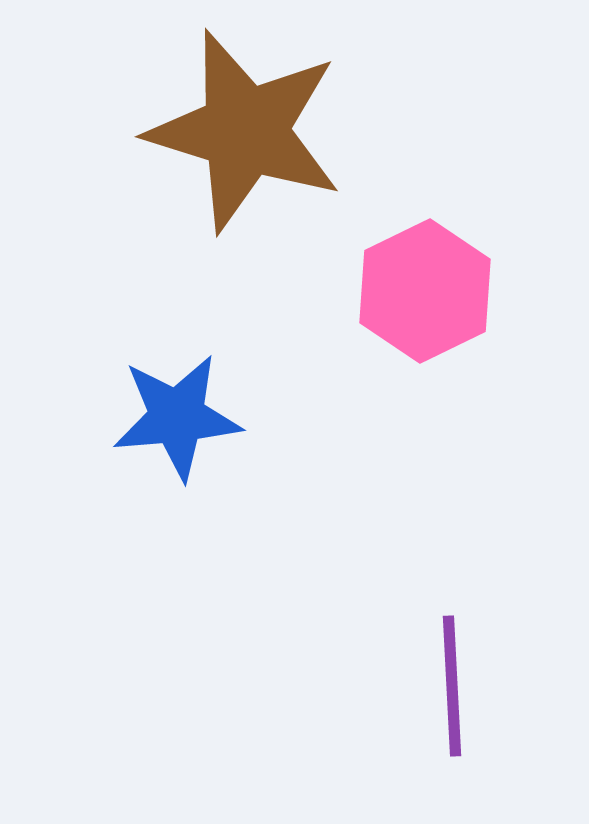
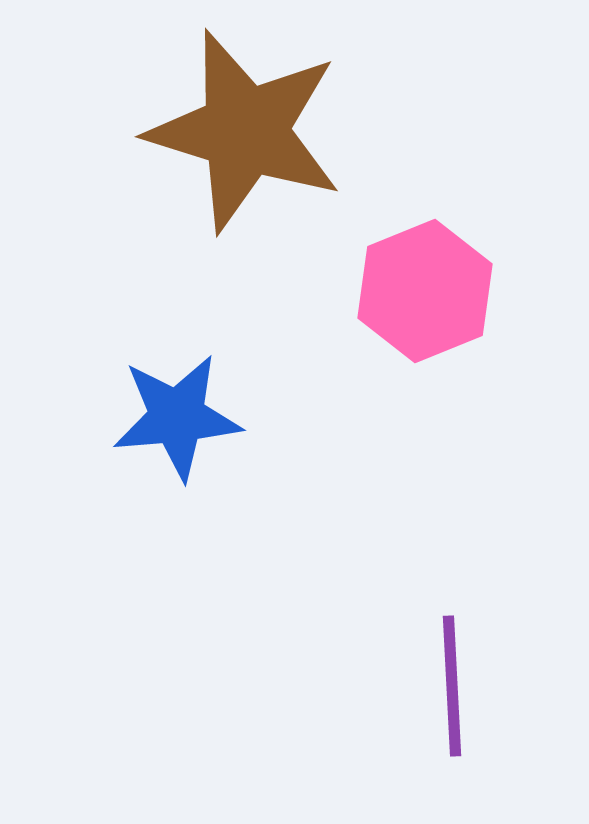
pink hexagon: rotated 4 degrees clockwise
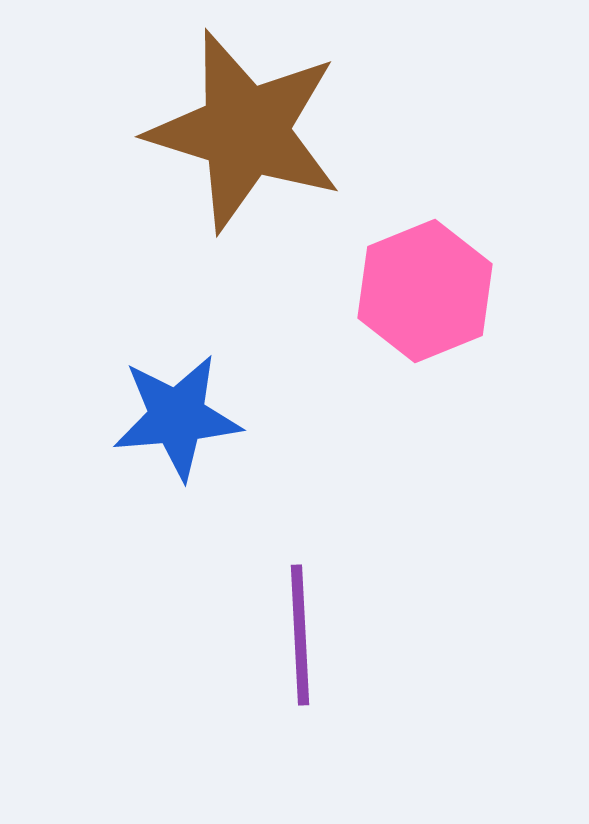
purple line: moved 152 px left, 51 px up
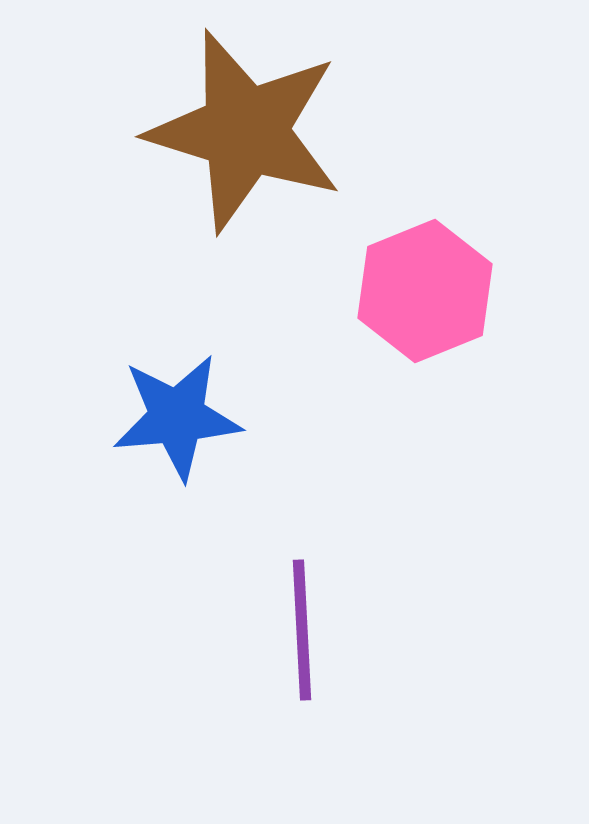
purple line: moved 2 px right, 5 px up
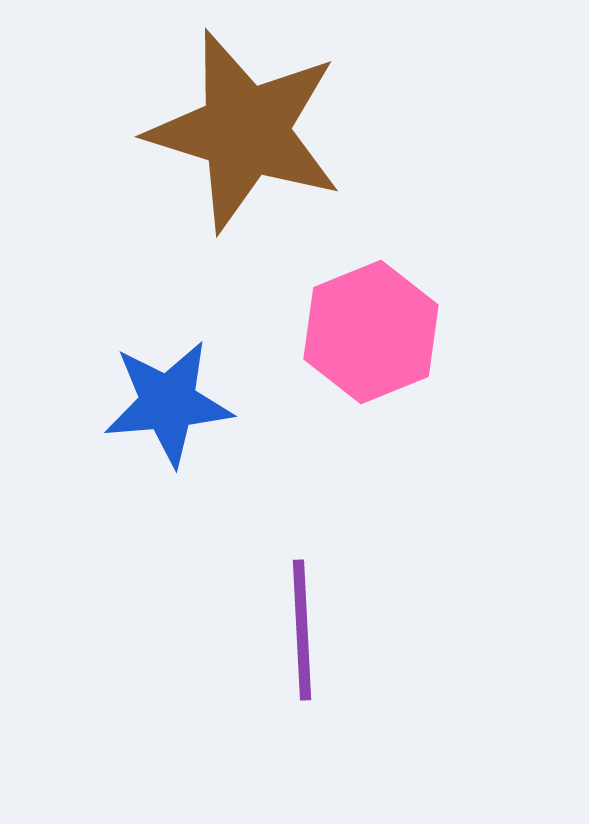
pink hexagon: moved 54 px left, 41 px down
blue star: moved 9 px left, 14 px up
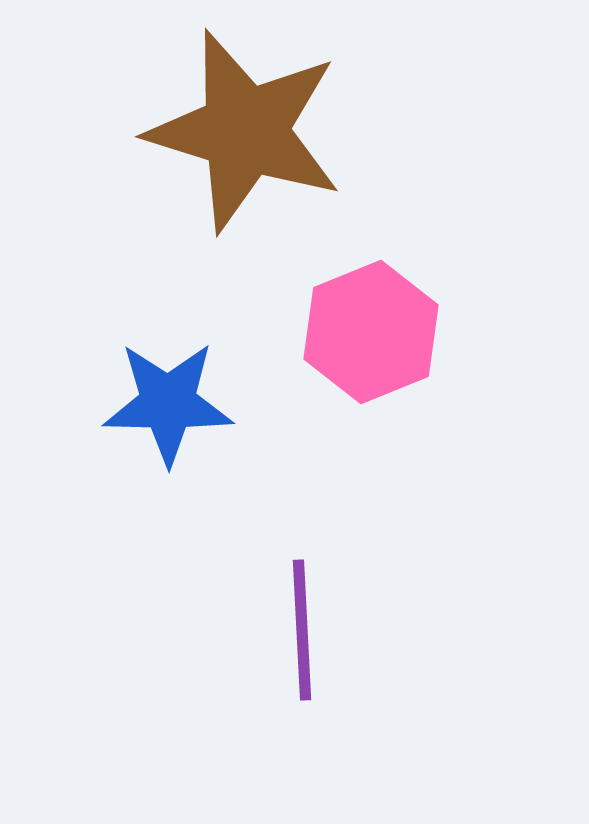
blue star: rotated 6 degrees clockwise
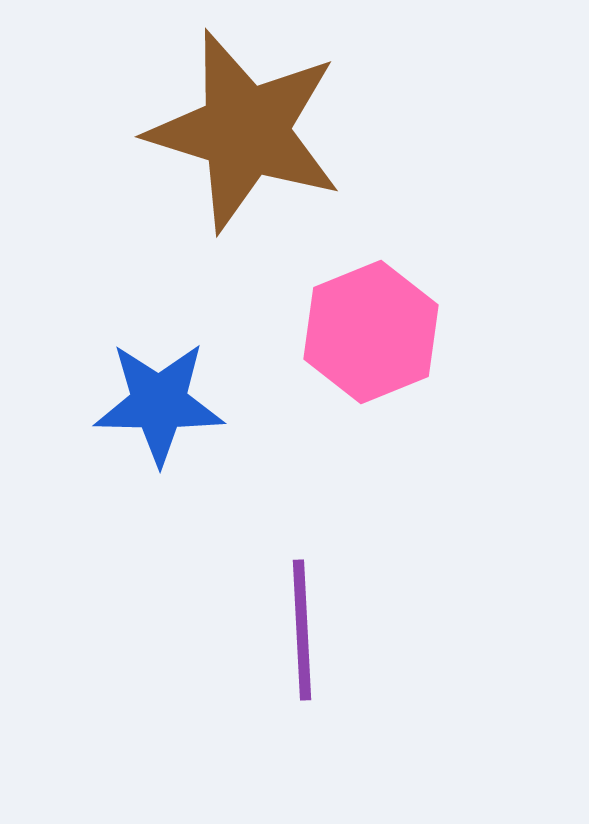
blue star: moved 9 px left
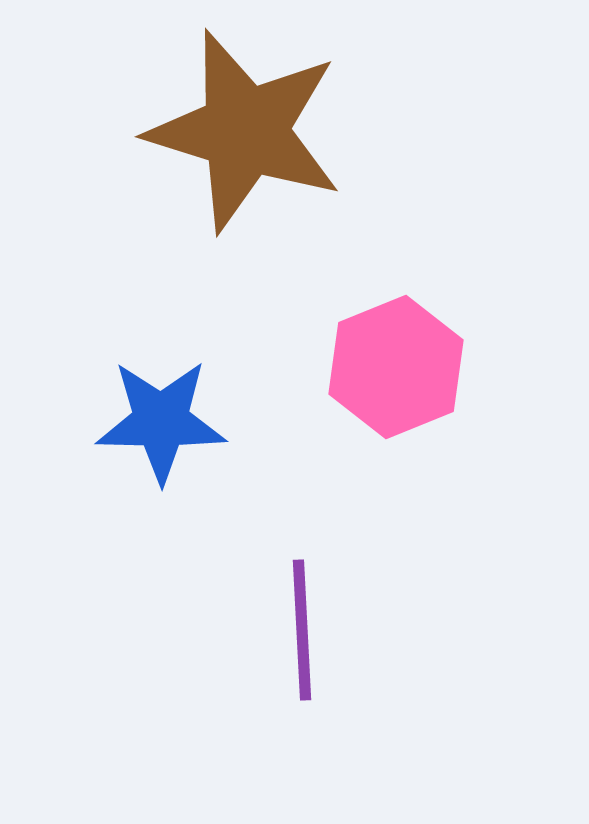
pink hexagon: moved 25 px right, 35 px down
blue star: moved 2 px right, 18 px down
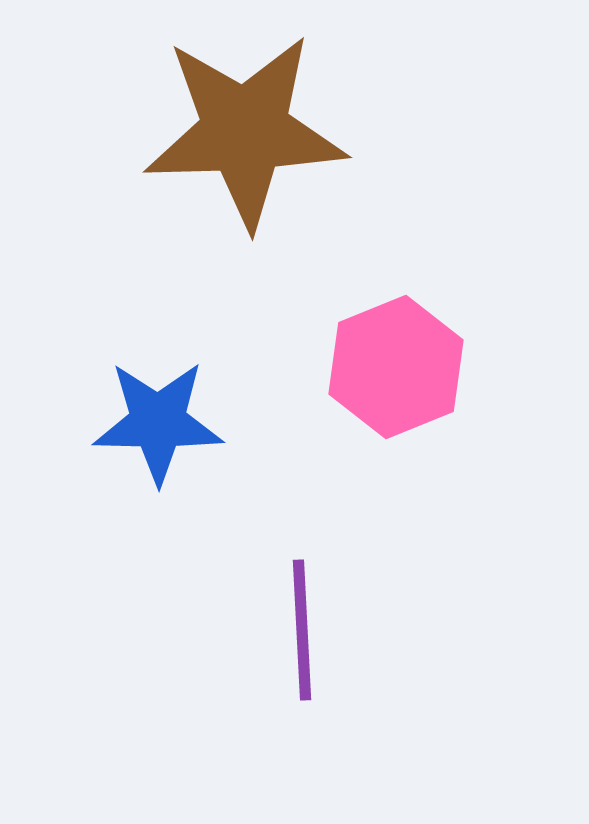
brown star: rotated 19 degrees counterclockwise
blue star: moved 3 px left, 1 px down
